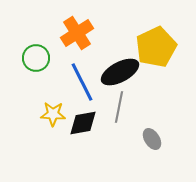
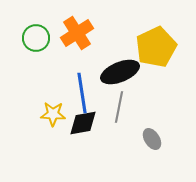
green circle: moved 20 px up
black ellipse: rotated 6 degrees clockwise
blue line: moved 11 px down; rotated 18 degrees clockwise
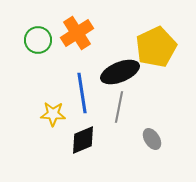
green circle: moved 2 px right, 2 px down
black diamond: moved 17 px down; rotated 12 degrees counterclockwise
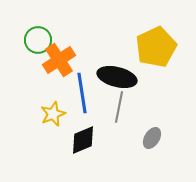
orange cross: moved 18 px left, 27 px down
black ellipse: moved 3 px left, 5 px down; rotated 36 degrees clockwise
yellow star: rotated 25 degrees counterclockwise
gray ellipse: moved 1 px up; rotated 65 degrees clockwise
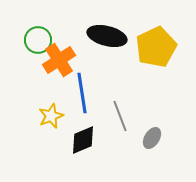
black ellipse: moved 10 px left, 41 px up
gray line: moved 1 px right, 9 px down; rotated 32 degrees counterclockwise
yellow star: moved 2 px left, 2 px down
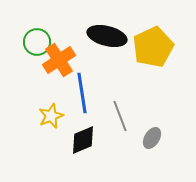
green circle: moved 1 px left, 2 px down
yellow pentagon: moved 3 px left
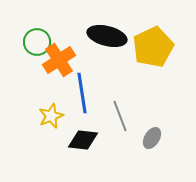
black diamond: rotated 28 degrees clockwise
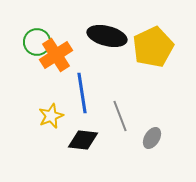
orange cross: moved 3 px left, 5 px up
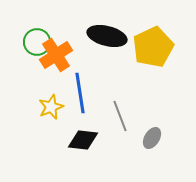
blue line: moved 2 px left
yellow star: moved 9 px up
